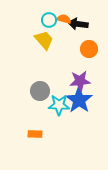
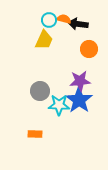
yellow trapezoid: rotated 65 degrees clockwise
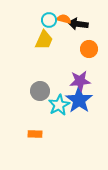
cyan star: rotated 30 degrees counterclockwise
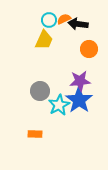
orange semicircle: rotated 40 degrees counterclockwise
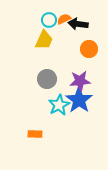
gray circle: moved 7 px right, 12 px up
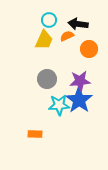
orange semicircle: moved 3 px right, 17 px down
cyan star: rotated 25 degrees clockwise
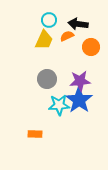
orange circle: moved 2 px right, 2 px up
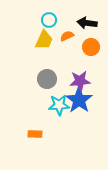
black arrow: moved 9 px right, 1 px up
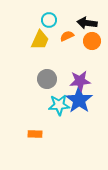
yellow trapezoid: moved 4 px left
orange circle: moved 1 px right, 6 px up
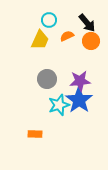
black arrow: rotated 138 degrees counterclockwise
orange circle: moved 1 px left
cyan star: rotated 15 degrees counterclockwise
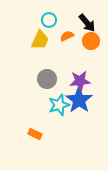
orange rectangle: rotated 24 degrees clockwise
